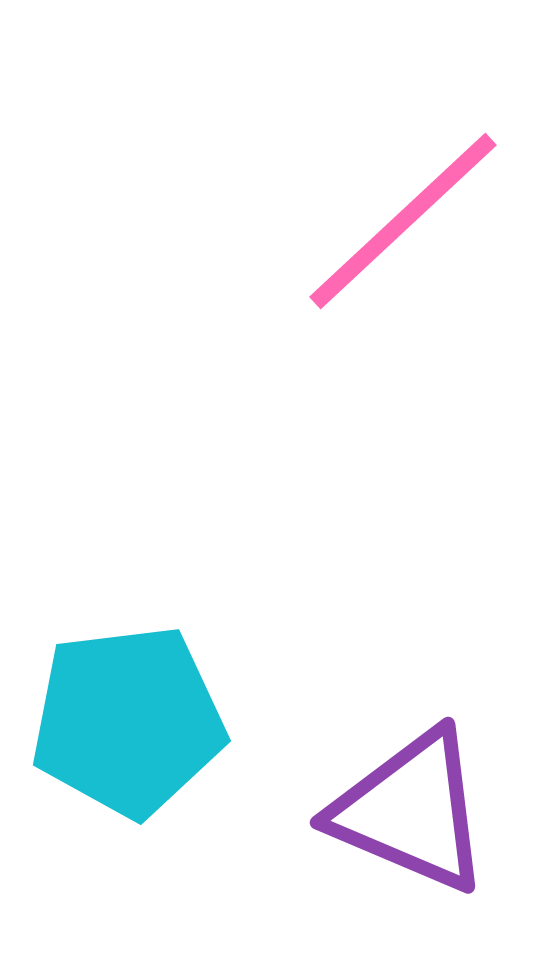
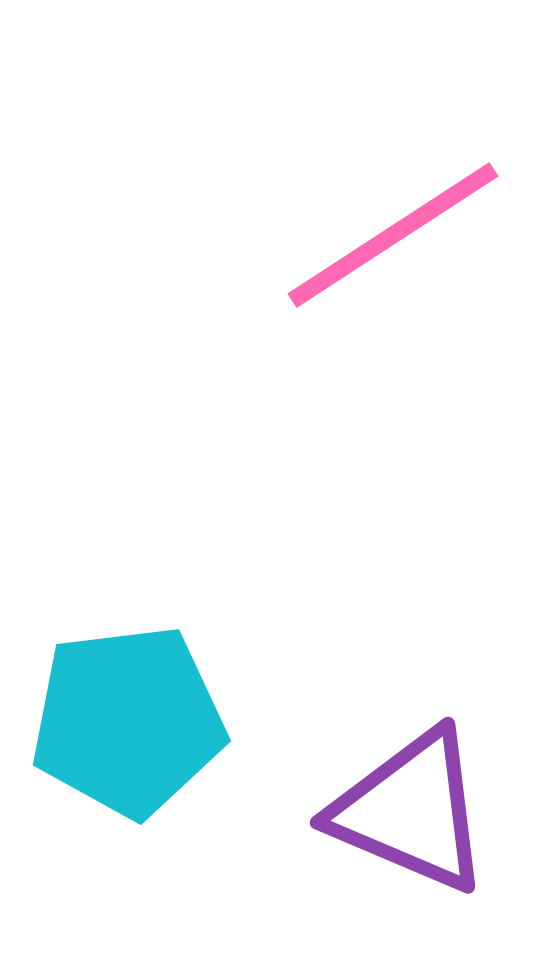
pink line: moved 10 px left, 14 px down; rotated 10 degrees clockwise
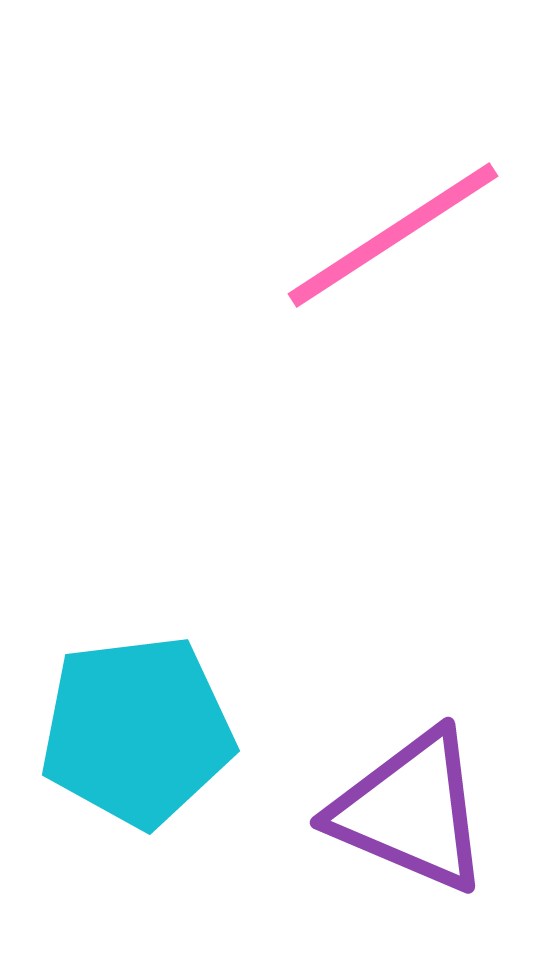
cyan pentagon: moved 9 px right, 10 px down
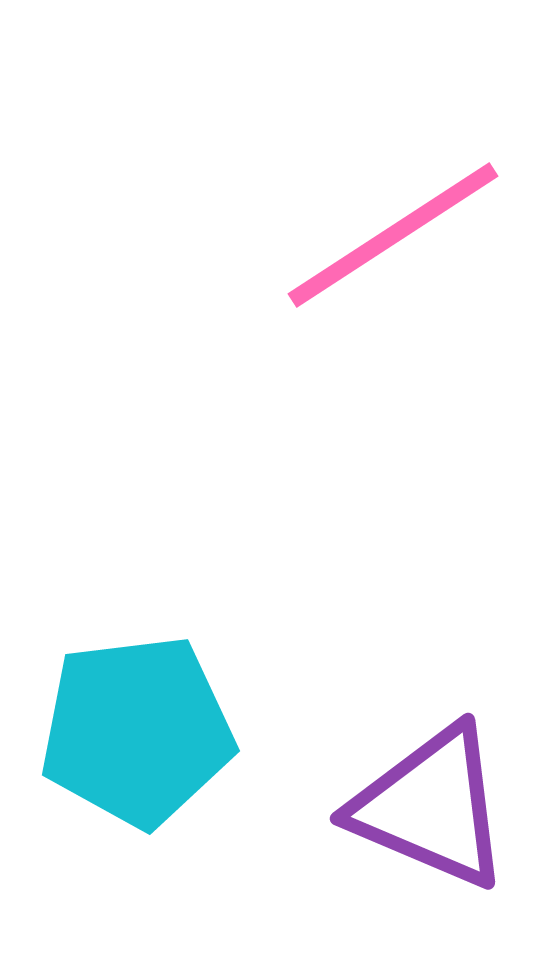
purple triangle: moved 20 px right, 4 px up
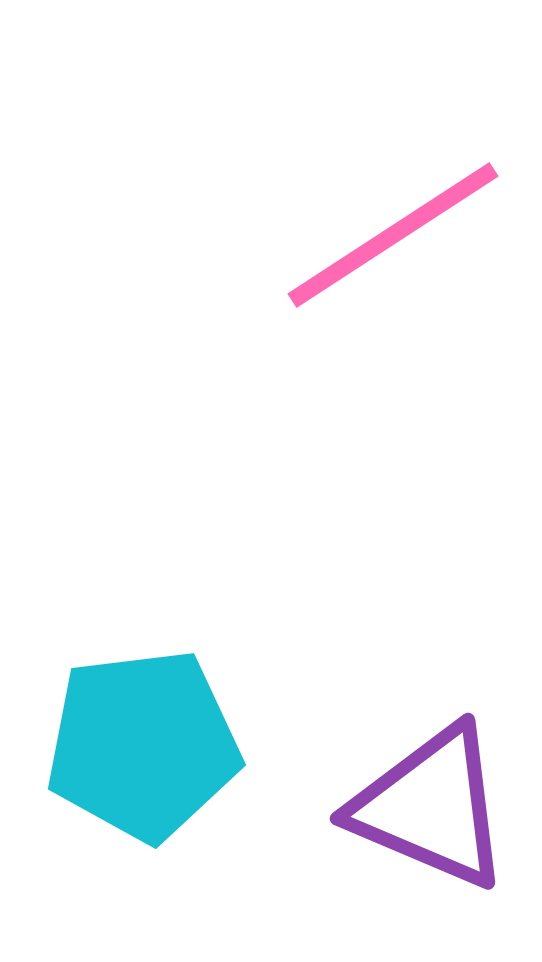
cyan pentagon: moved 6 px right, 14 px down
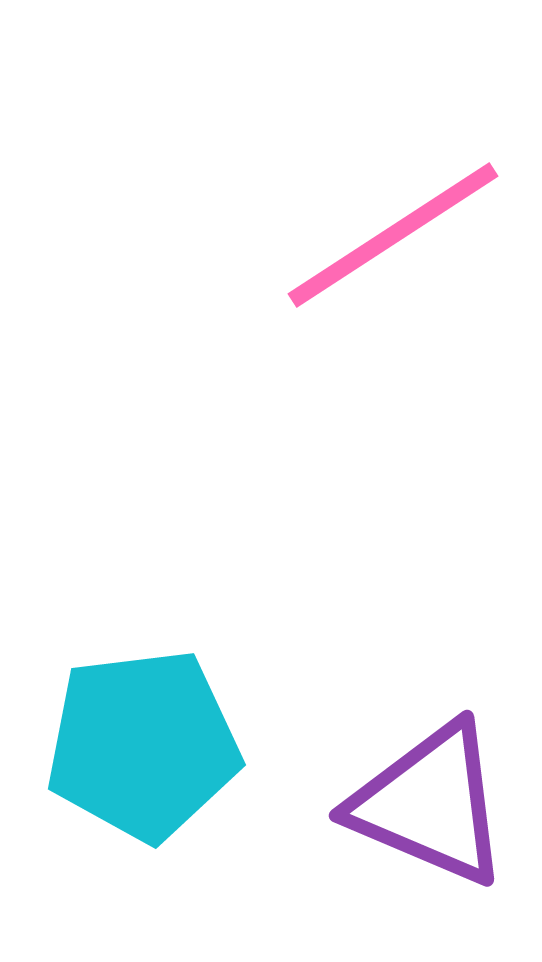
purple triangle: moved 1 px left, 3 px up
